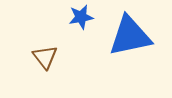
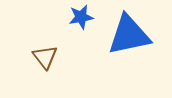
blue triangle: moved 1 px left, 1 px up
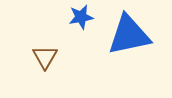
brown triangle: rotated 8 degrees clockwise
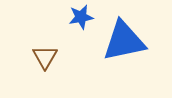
blue triangle: moved 5 px left, 6 px down
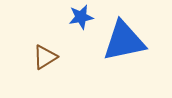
brown triangle: rotated 28 degrees clockwise
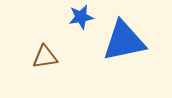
brown triangle: rotated 24 degrees clockwise
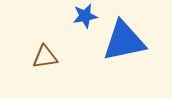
blue star: moved 4 px right, 1 px up
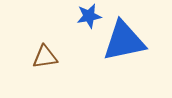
blue star: moved 4 px right
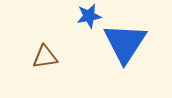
blue triangle: moved 1 px right, 2 px down; rotated 45 degrees counterclockwise
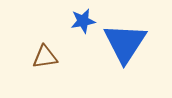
blue star: moved 6 px left, 5 px down
